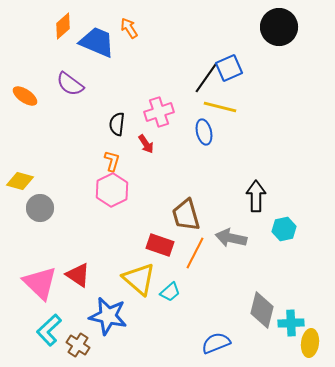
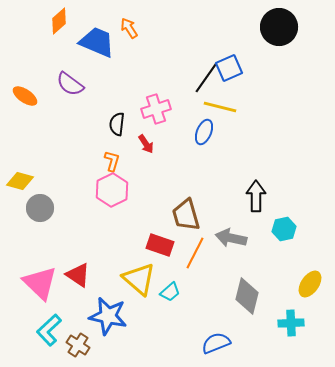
orange diamond: moved 4 px left, 5 px up
pink cross: moved 3 px left, 3 px up
blue ellipse: rotated 35 degrees clockwise
gray diamond: moved 15 px left, 14 px up
yellow ellipse: moved 59 px up; rotated 28 degrees clockwise
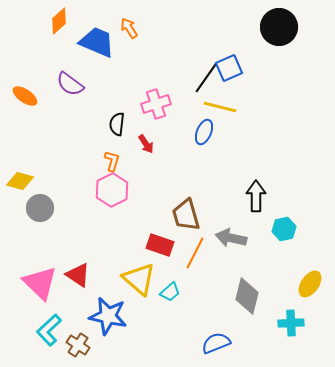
pink cross: moved 5 px up
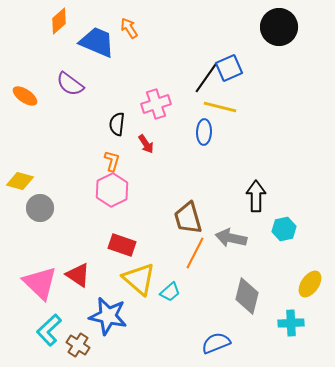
blue ellipse: rotated 20 degrees counterclockwise
brown trapezoid: moved 2 px right, 3 px down
red rectangle: moved 38 px left
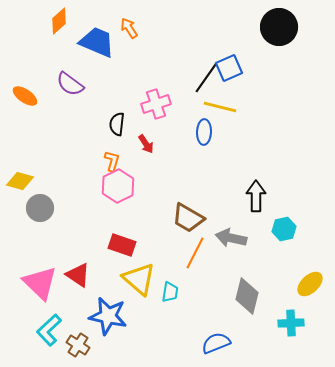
pink hexagon: moved 6 px right, 4 px up
brown trapezoid: rotated 44 degrees counterclockwise
yellow ellipse: rotated 12 degrees clockwise
cyan trapezoid: rotated 40 degrees counterclockwise
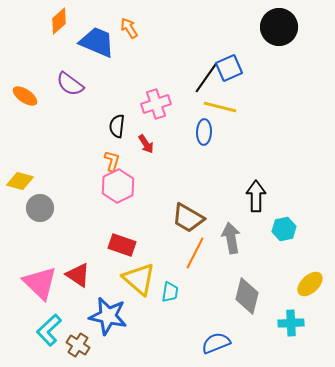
black semicircle: moved 2 px down
gray arrow: rotated 68 degrees clockwise
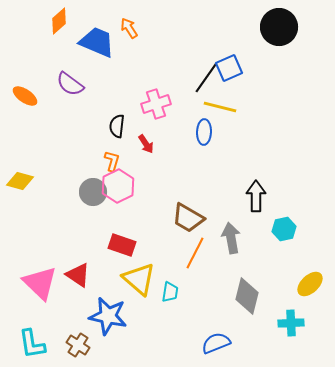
gray circle: moved 53 px right, 16 px up
cyan L-shape: moved 17 px left, 14 px down; rotated 56 degrees counterclockwise
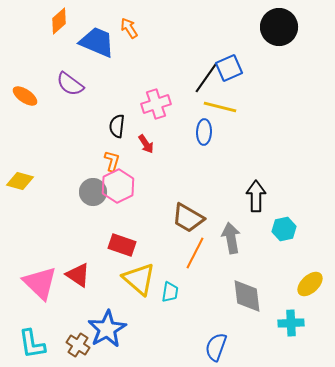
gray diamond: rotated 21 degrees counterclockwise
blue star: moved 1 px left, 13 px down; rotated 30 degrees clockwise
blue semicircle: moved 4 px down; rotated 48 degrees counterclockwise
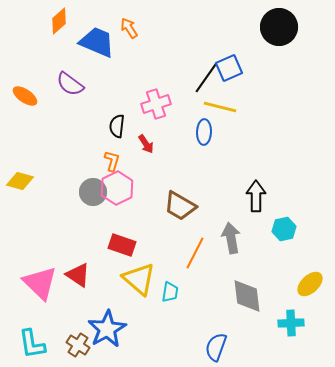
pink hexagon: moved 1 px left, 2 px down
brown trapezoid: moved 8 px left, 12 px up
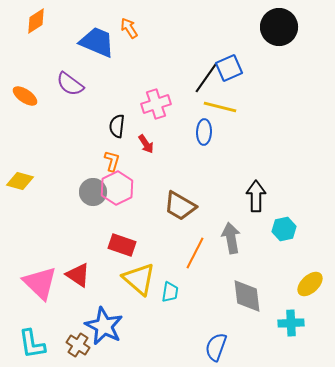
orange diamond: moved 23 px left; rotated 8 degrees clockwise
blue star: moved 3 px left, 3 px up; rotated 15 degrees counterclockwise
